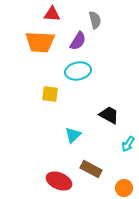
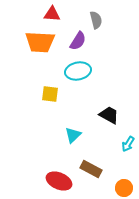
gray semicircle: moved 1 px right
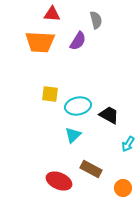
cyan ellipse: moved 35 px down
orange circle: moved 1 px left
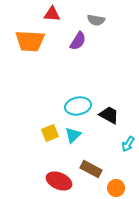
gray semicircle: rotated 114 degrees clockwise
orange trapezoid: moved 10 px left, 1 px up
yellow square: moved 39 px down; rotated 30 degrees counterclockwise
orange circle: moved 7 px left
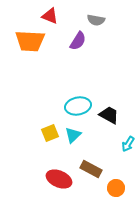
red triangle: moved 2 px left, 2 px down; rotated 18 degrees clockwise
red ellipse: moved 2 px up
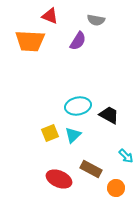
cyan arrow: moved 2 px left, 12 px down; rotated 77 degrees counterclockwise
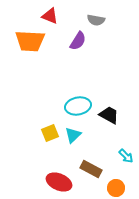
red ellipse: moved 3 px down
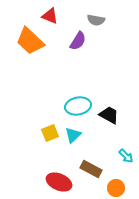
orange trapezoid: rotated 40 degrees clockwise
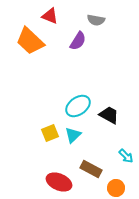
cyan ellipse: rotated 25 degrees counterclockwise
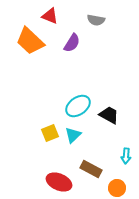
purple semicircle: moved 6 px left, 2 px down
cyan arrow: rotated 49 degrees clockwise
orange circle: moved 1 px right
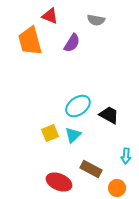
orange trapezoid: rotated 32 degrees clockwise
